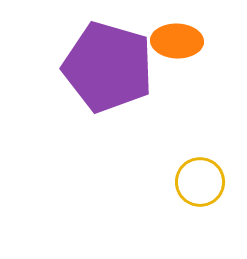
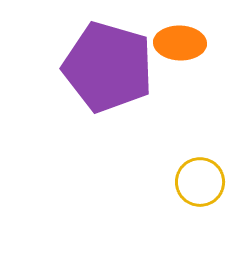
orange ellipse: moved 3 px right, 2 px down
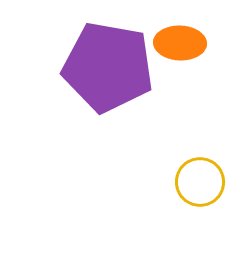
purple pentagon: rotated 6 degrees counterclockwise
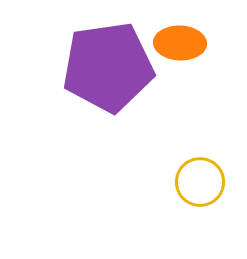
purple pentagon: rotated 18 degrees counterclockwise
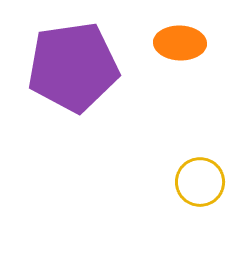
purple pentagon: moved 35 px left
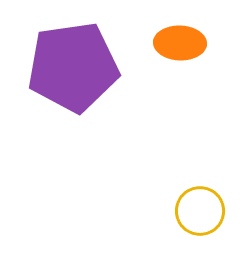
yellow circle: moved 29 px down
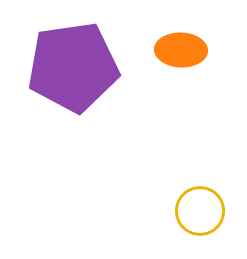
orange ellipse: moved 1 px right, 7 px down
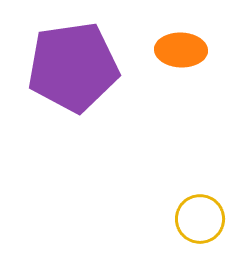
yellow circle: moved 8 px down
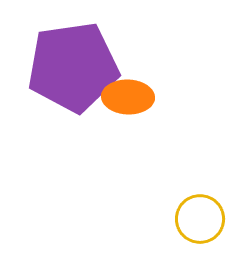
orange ellipse: moved 53 px left, 47 px down
